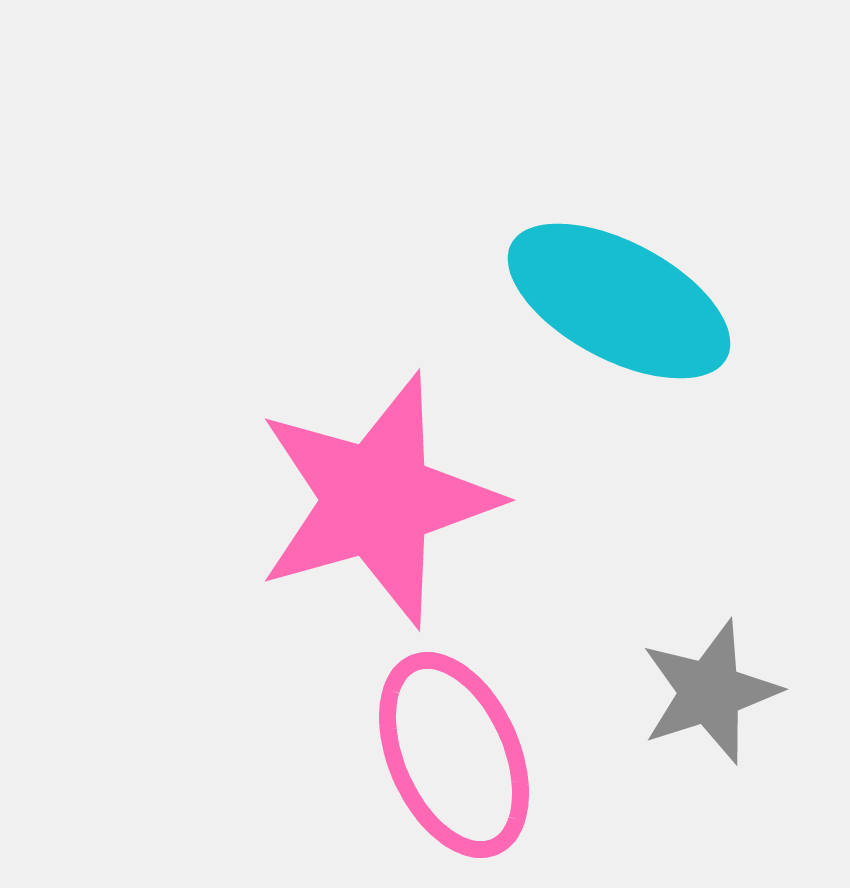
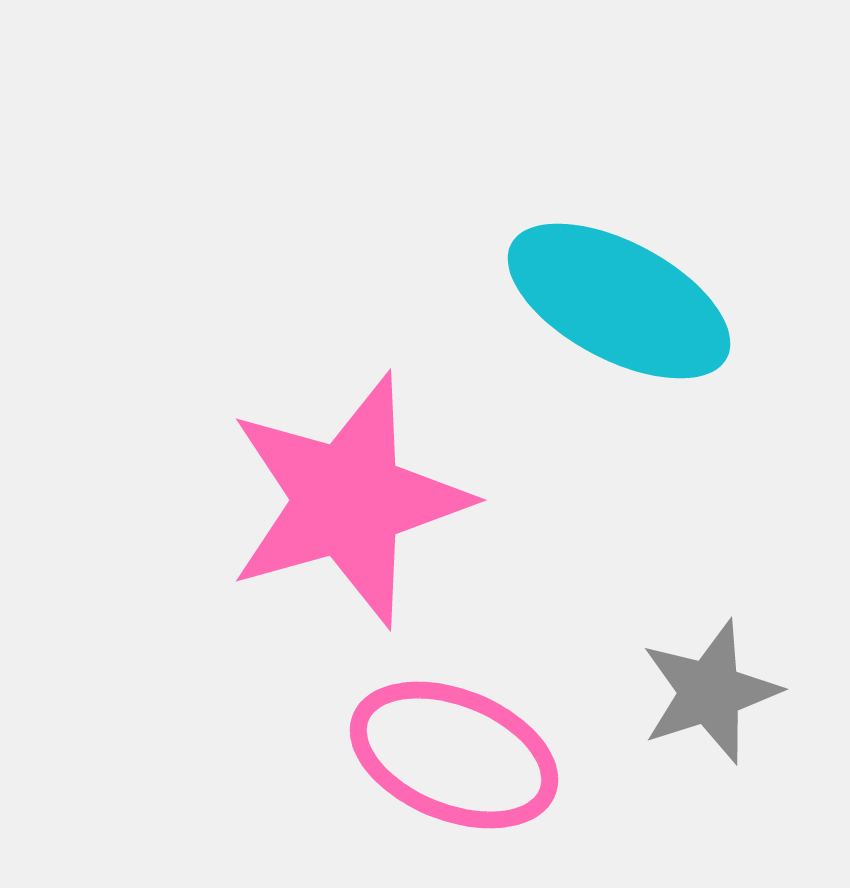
pink star: moved 29 px left
pink ellipse: rotated 44 degrees counterclockwise
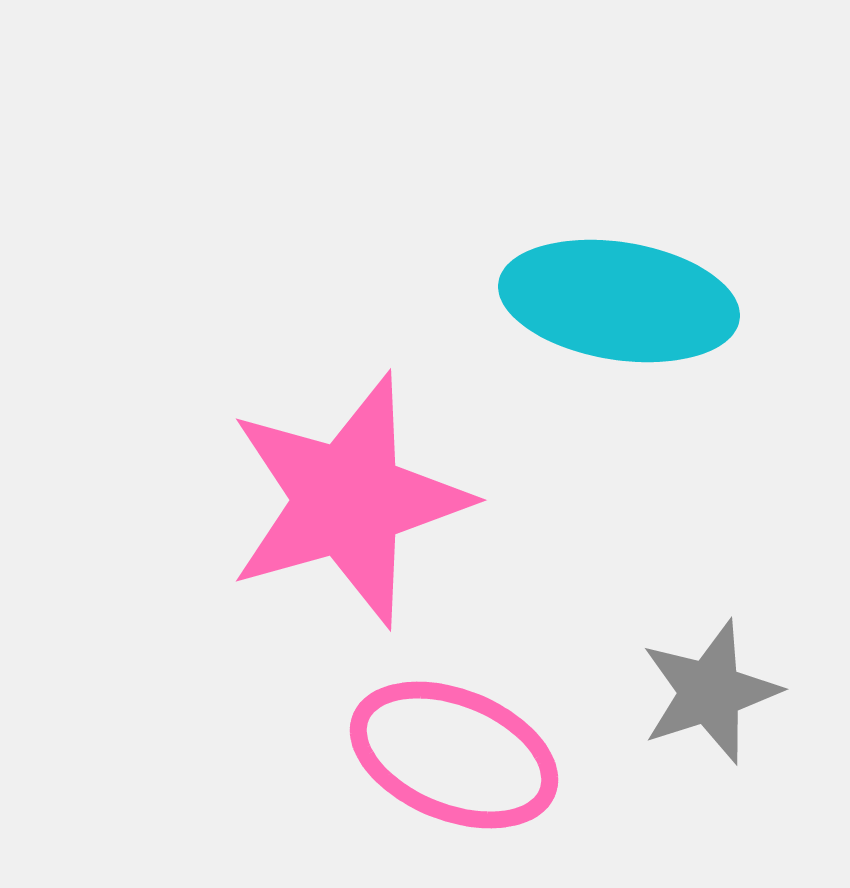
cyan ellipse: rotated 19 degrees counterclockwise
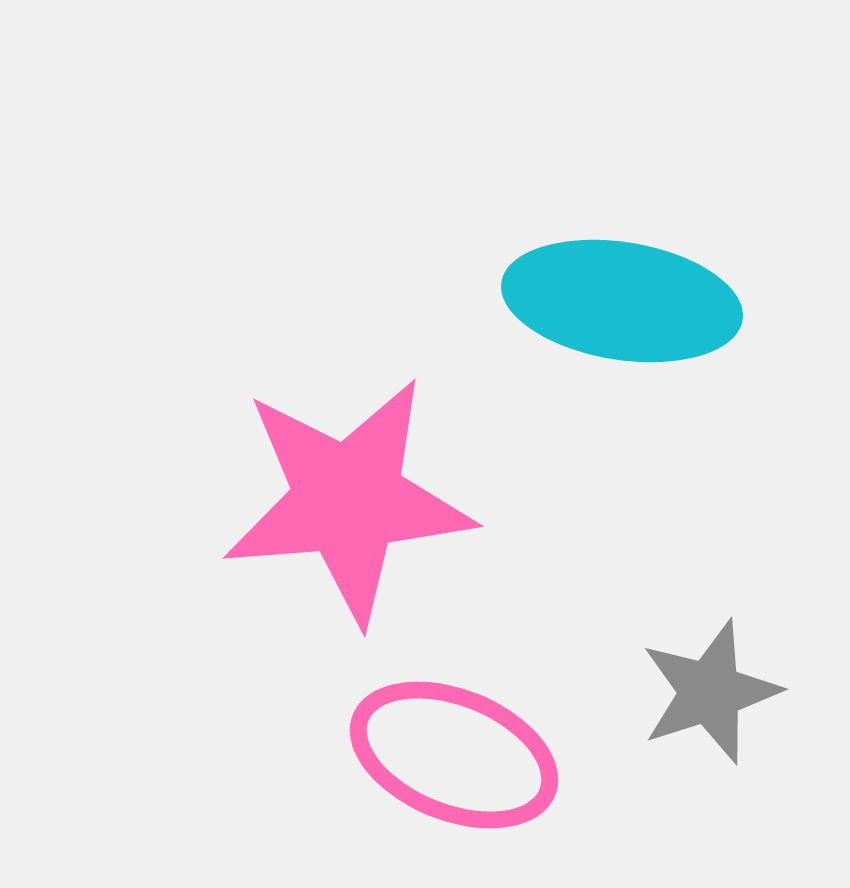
cyan ellipse: moved 3 px right
pink star: rotated 11 degrees clockwise
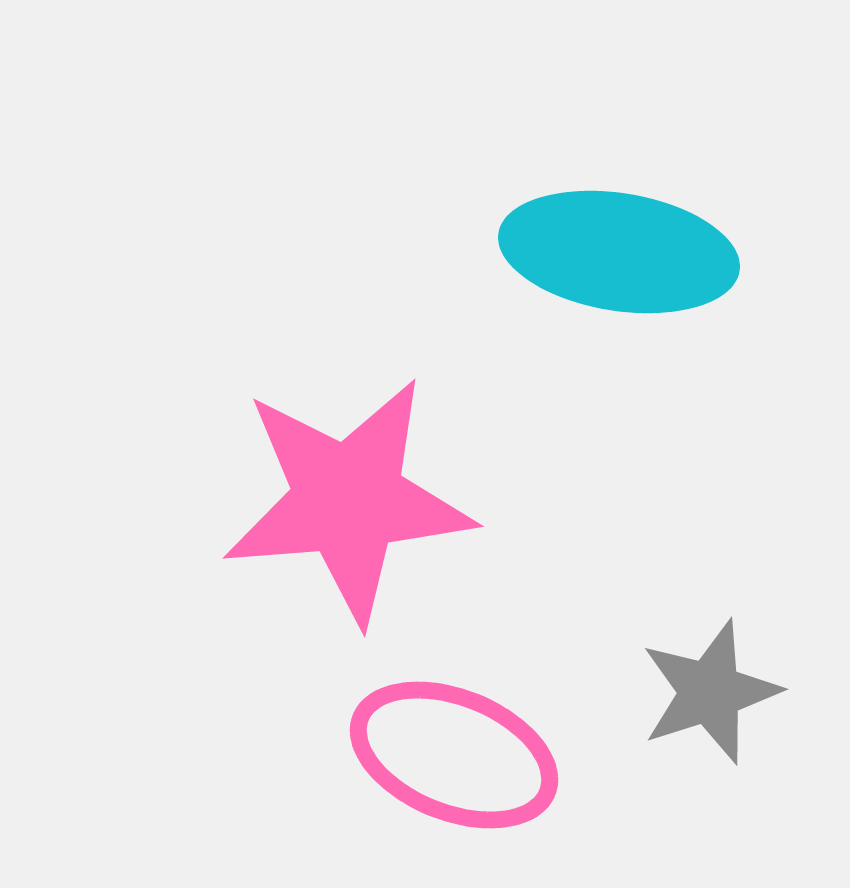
cyan ellipse: moved 3 px left, 49 px up
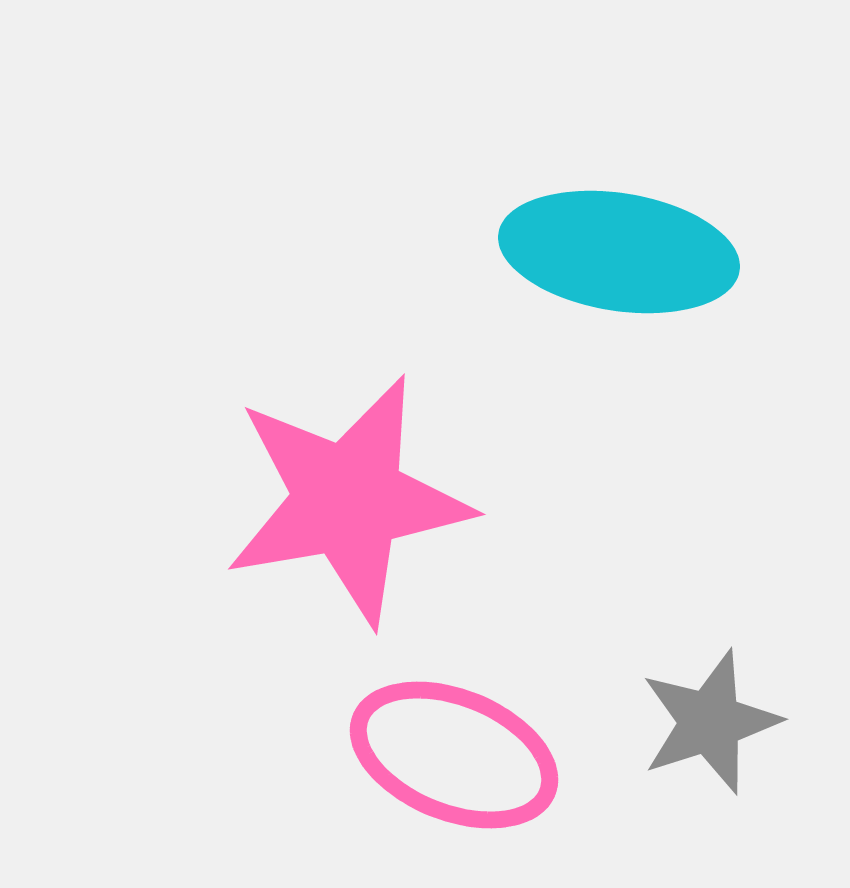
pink star: rotated 5 degrees counterclockwise
gray star: moved 30 px down
